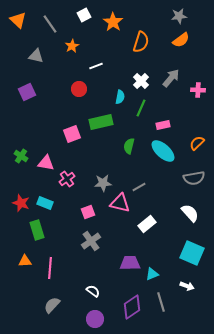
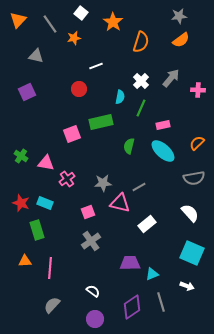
white square at (84, 15): moved 3 px left, 2 px up; rotated 24 degrees counterclockwise
orange triangle at (18, 20): rotated 30 degrees clockwise
orange star at (72, 46): moved 2 px right, 8 px up; rotated 16 degrees clockwise
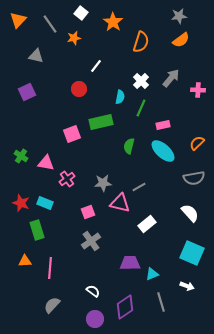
white line at (96, 66): rotated 32 degrees counterclockwise
purple diamond at (132, 307): moved 7 px left
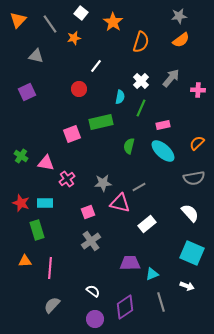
cyan rectangle at (45, 203): rotated 21 degrees counterclockwise
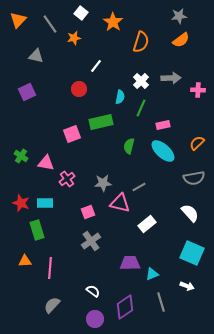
gray arrow at (171, 78): rotated 48 degrees clockwise
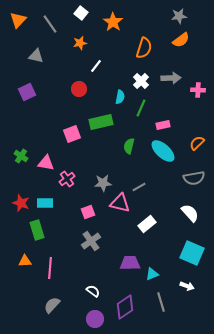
orange star at (74, 38): moved 6 px right, 5 px down
orange semicircle at (141, 42): moved 3 px right, 6 px down
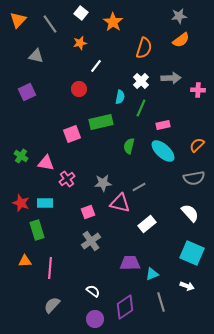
orange semicircle at (197, 143): moved 2 px down
